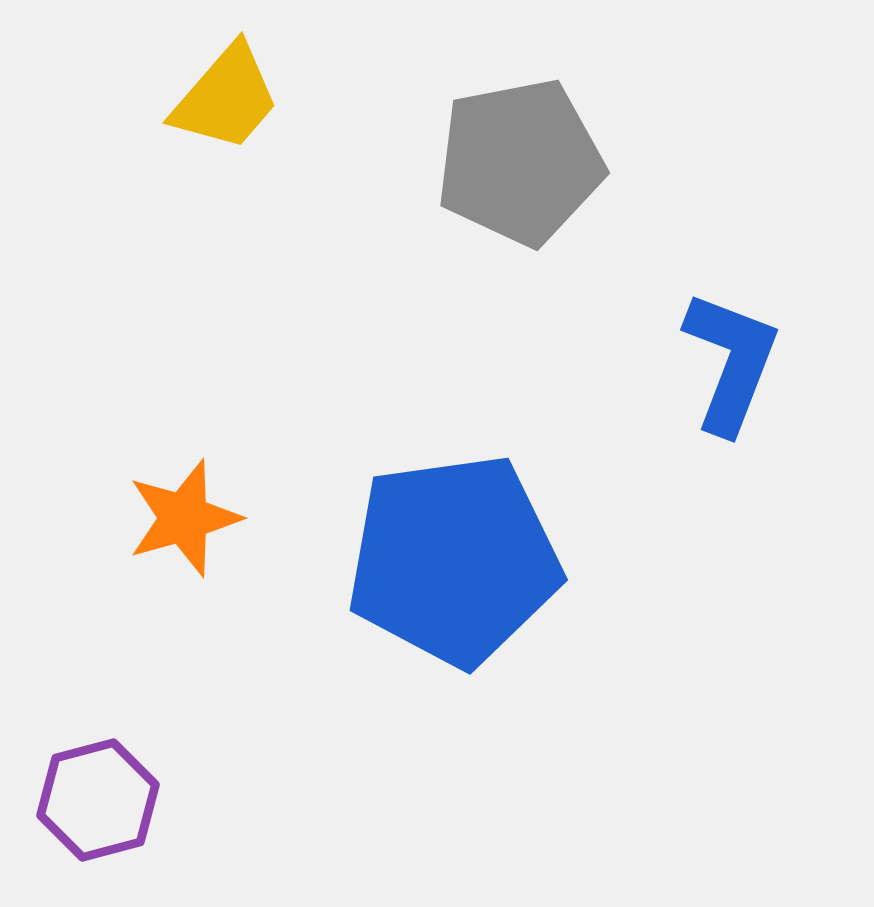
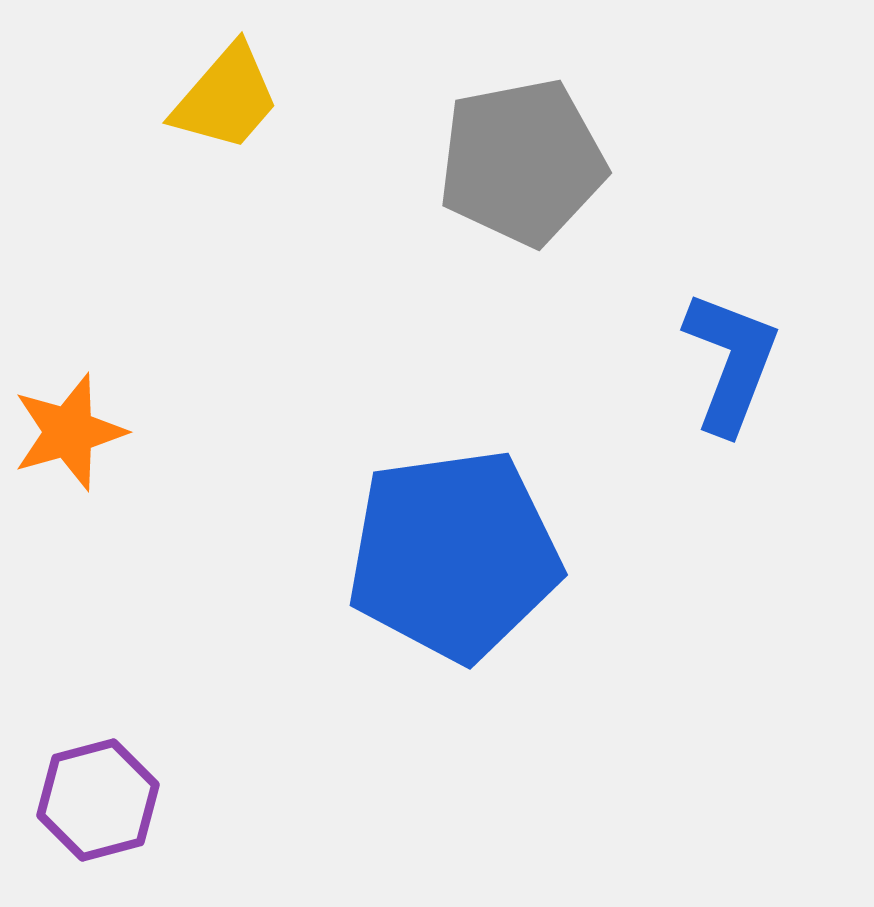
gray pentagon: moved 2 px right
orange star: moved 115 px left, 86 px up
blue pentagon: moved 5 px up
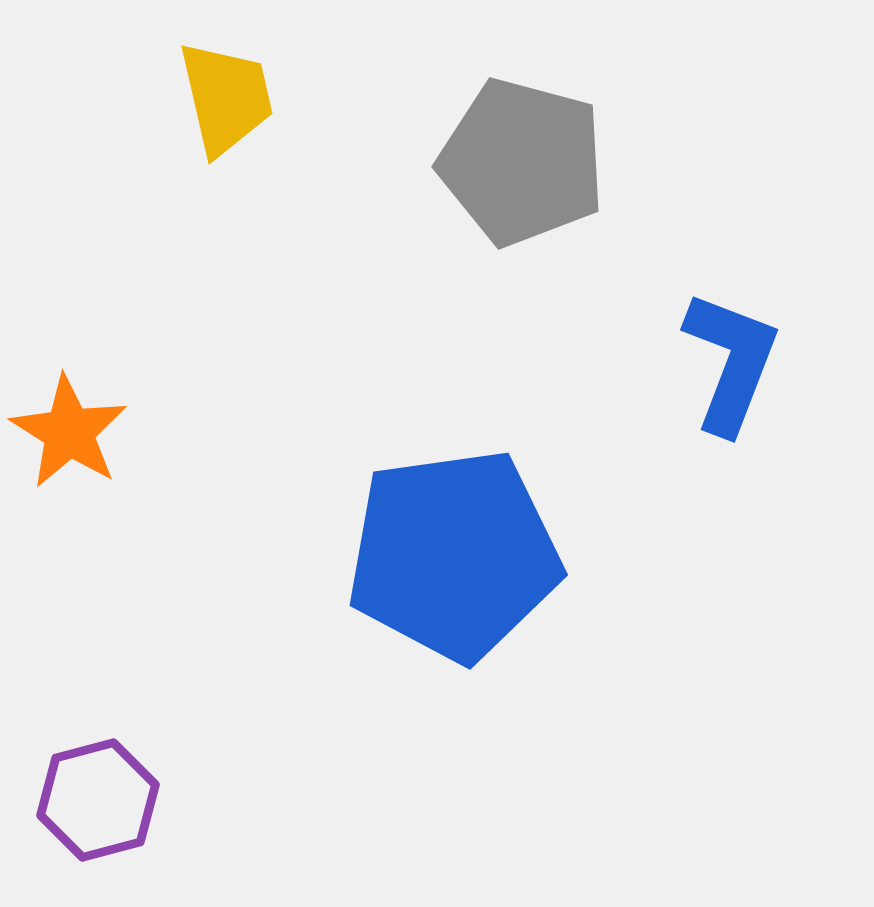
yellow trapezoid: rotated 54 degrees counterclockwise
gray pentagon: rotated 26 degrees clockwise
orange star: rotated 24 degrees counterclockwise
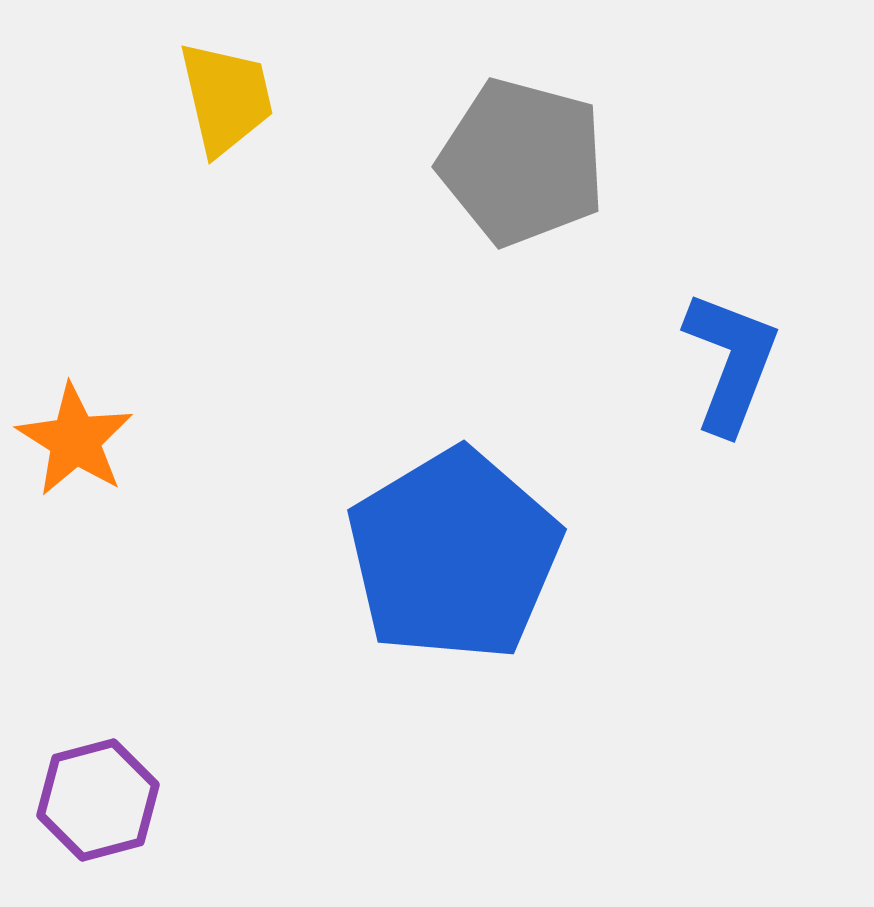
orange star: moved 6 px right, 8 px down
blue pentagon: rotated 23 degrees counterclockwise
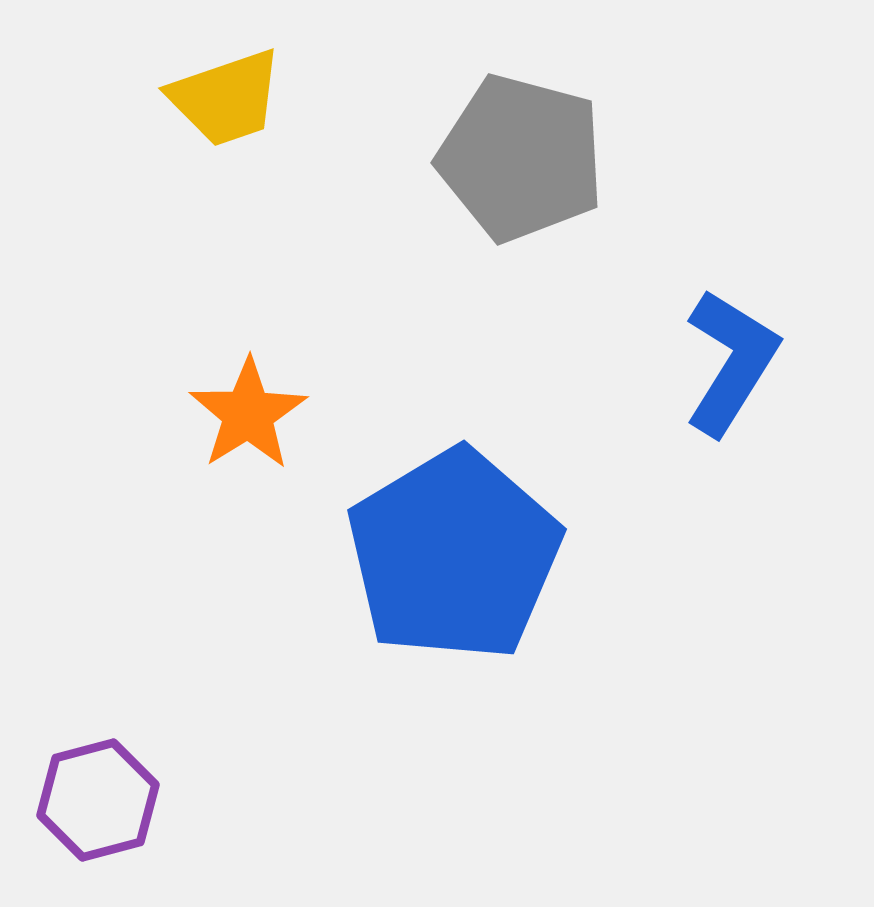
yellow trapezoid: rotated 84 degrees clockwise
gray pentagon: moved 1 px left, 4 px up
blue L-shape: rotated 11 degrees clockwise
orange star: moved 173 px right, 26 px up; rotated 8 degrees clockwise
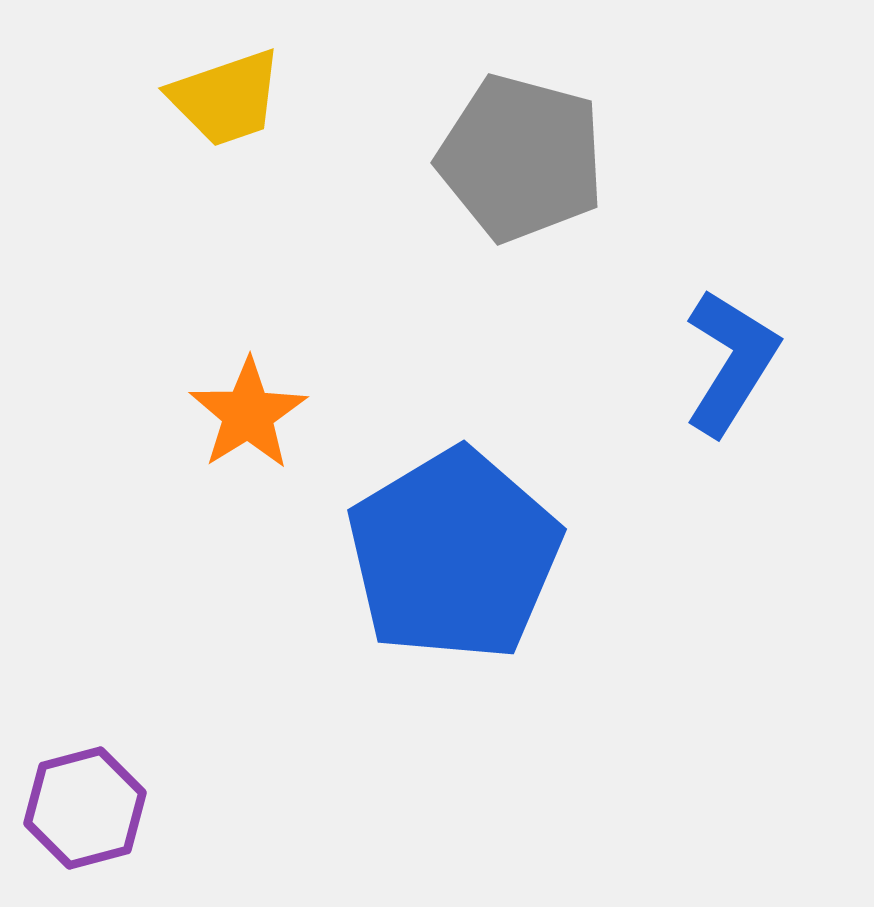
purple hexagon: moved 13 px left, 8 px down
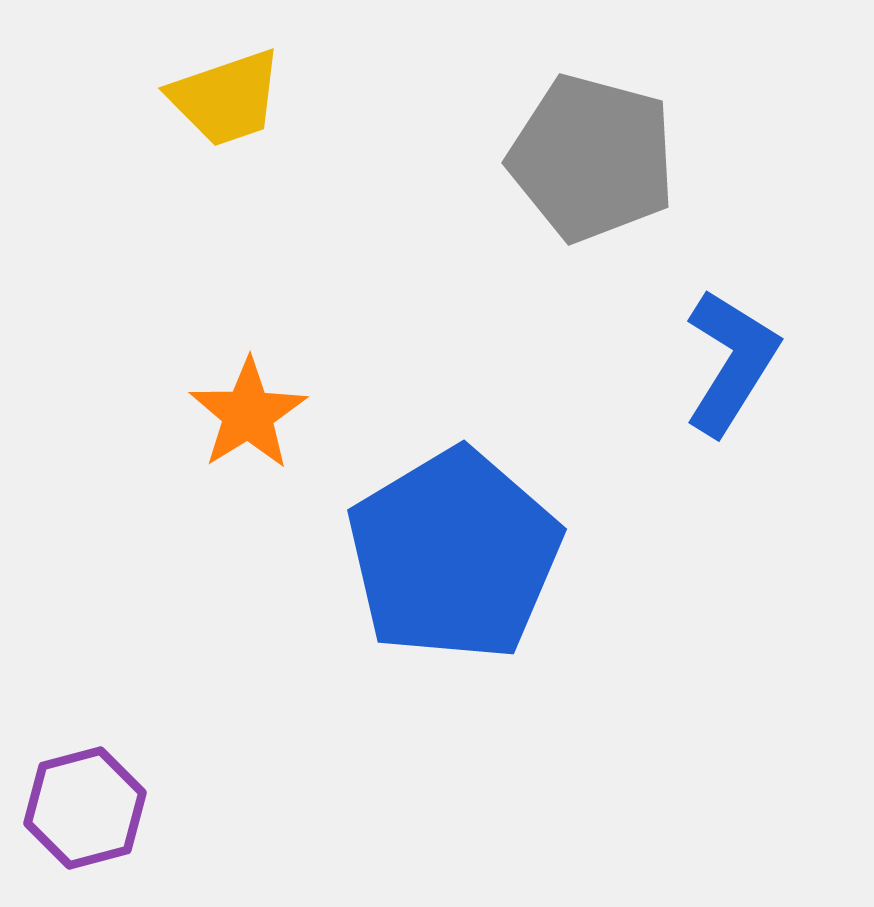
gray pentagon: moved 71 px right
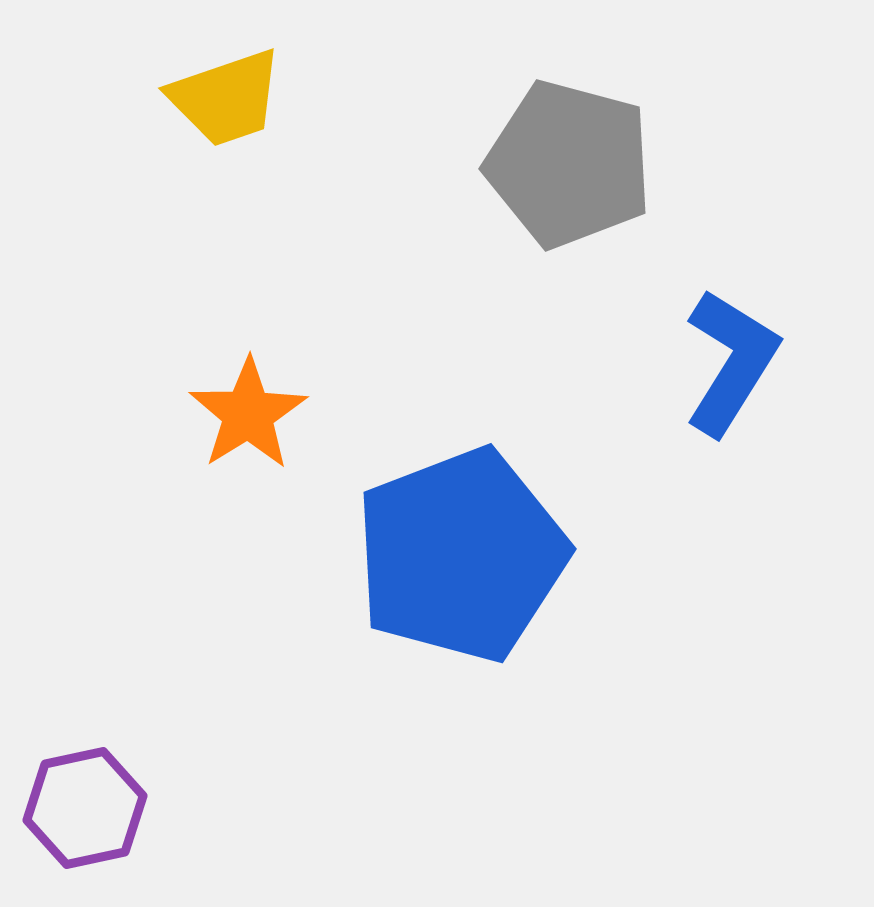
gray pentagon: moved 23 px left, 6 px down
blue pentagon: moved 7 px right; rotated 10 degrees clockwise
purple hexagon: rotated 3 degrees clockwise
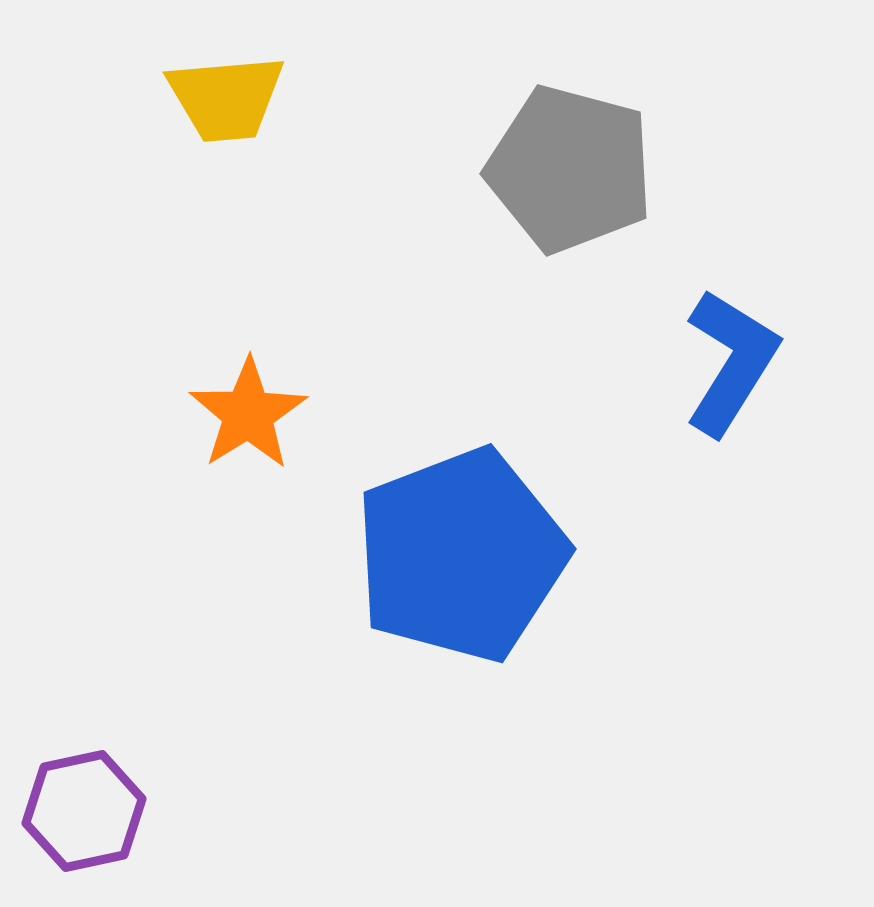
yellow trapezoid: rotated 14 degrees clockwise
gray pentagon: moved 1 px right, 5 px down
purple hexagon: moved 1 px left, 3 px down
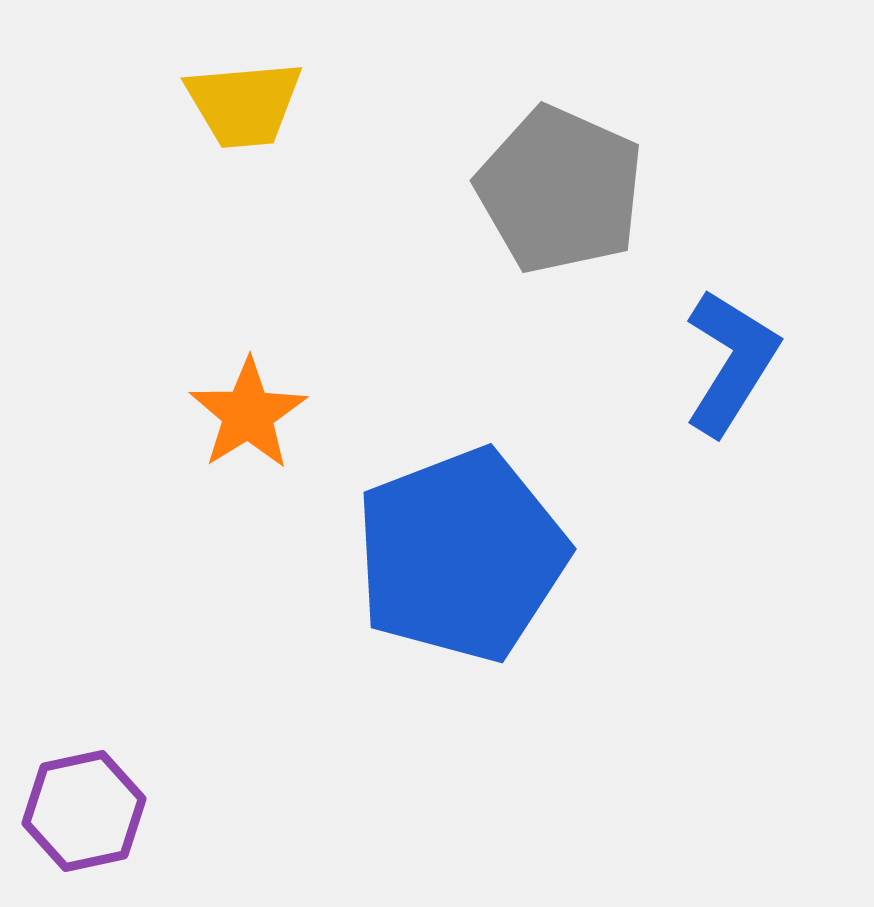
yellow trapezoid: moved 18 px right, 6 px down
gray pentagon: moved 10 px left, 21 px down; rotated 9 degrees clockwise
